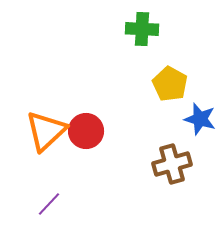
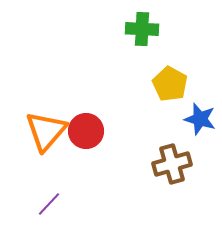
orange triangle: rotated 6 degrees counterclockwise
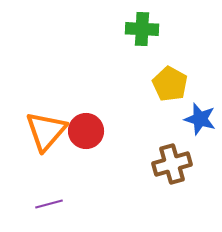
purple line: rotated 32 degrees clockwise
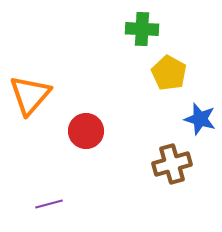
yellow pentagon: moved 1 px left, 11 px up
orange triangle: moved 16 px left, 36 px up
